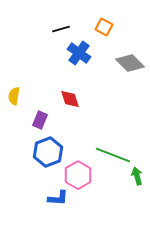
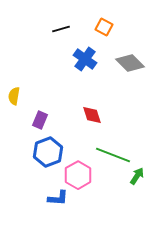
blue cross: moved 6 px right, 6 px down
red diamond: moved 22 px right, 16 px down
green arrow: rotated 48 degrees clockwise
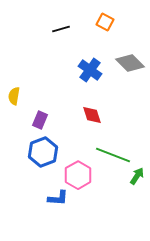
orange square: moved 1 px right, 5 px up
blue cross: moved 5 px right, 11 px down
blue hexagon: moved 5 px left
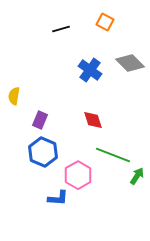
red diamond: moved 1 px right, 5 px down
blue hexagon: rotated 16 degrees counterclockwise
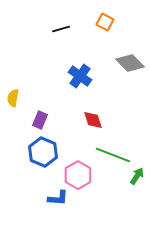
blue cross: moved 10 px left, 6 px down
yellow semicircle: moved 1 px left, 2 px down
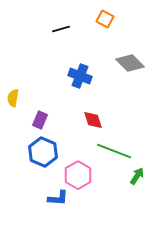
orange square: moved 3 px up
blue cross: rotated 15 degrees counterclockwise
green line: moved 1 px right, 4 px up
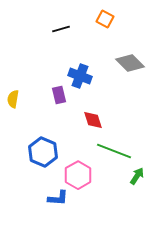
yellow semicircle: moved 1 px down
purple rectangle: moved 19 px right, 25 px up; rotated 36 degrees counterclockwise
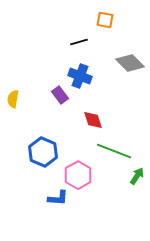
orange square: moved 1 px down; rotated 18 degrees counterclockwise
black line: moved 18 px right, 13 px down
purple rectangle: moved 1 px right; rotated 24 degrees counterclockwise
